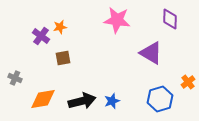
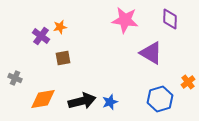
pink star: moved 8 px right
blue star: moved 2 px left, 1 px down
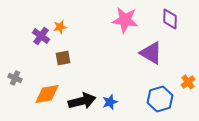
orange diamond: moved 4 px right, 5 px up
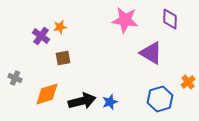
orange diamond: rotated 8 degrees counterclockwise
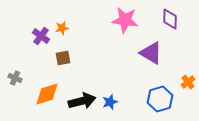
orange star: moved 2 px right, 1 px down
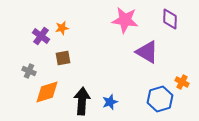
purple triangle: moved 4 px left, 1 px up
gray cross: moved 14 px right, 7 px up
orange cross: moved 6 px left; rotated 24 degrees counterclockwise
orange diamond: moved 2 px up
black arrow: rotated 72 degrees counterclockwise
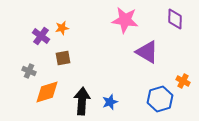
purple diamond: moved 5 px right
orange cross: moved 1 px right, 1 px up
